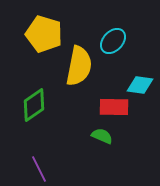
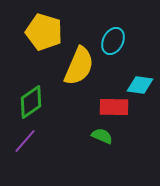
yellow pentagon: moved 2 px up
cyan ellipse: rotated 16 degrees counterclockwise
yellow semicircle: rotated 12 degrees clockwise
green diamond: moved 3 px left, 3 px up
purple line: moved 14 px left, 28 px up; rotated 68 degrees clockwise
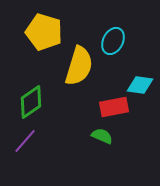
yellow semicircle: rotated 6 degrees counterclockwise
red rectangle: rotated 12 degrees counterclockwise
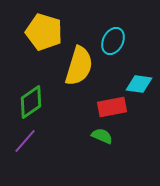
cyan diamond: moved 1 px left, 1 px up
red rectangle: moved 2 px left
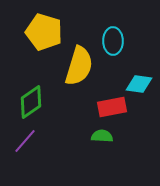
cyan ellipse: rotated 28 degrees counterclockwise
green semicircle: rotated 20 degrees counterclockwise
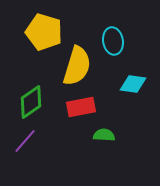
cyan ellipse: rotated 8 degrees counterclockwise
yellow semicircle: moved 2 px left
cyan diamond: moved 6 px left
red rectangle: moved 31 px left
green semicircle: moved 2 px right, 1 px up
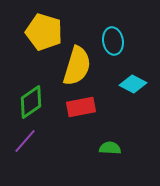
cyan diamond: rotated 20 degrees clockwise
green semicircle: moved 6 px right, 13 px down
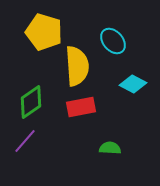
cyan ellipse: rotated 32 degrees counterclockwise
yellow semicircle: rotated 21 degrees counterclockwise
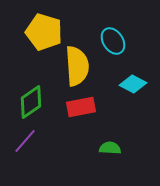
cyan ellipse: rotated 8 degrees clockwise
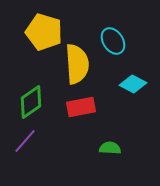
yellow semicircle: moved 2 px up
